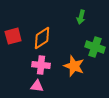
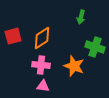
pink triangle: moved 6 px right
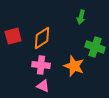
pink triangle: rotated 16 degrees clockwise
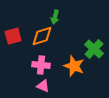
green arrow: moved 26 px left
orange diamond: moved 2 px up; rotated 15 degrees clockwise
green cross: moved 1 px left, 2 px down; rotated 24 degrees clockwise
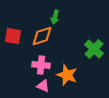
red square: rotated 24 degrees clockwise
orange star: moved 7 px left, 9 px down
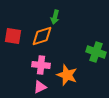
green cross: moved 2 px right, 3 px down; rotated 24 degrees counterclockwise
pink triangle: moved 3 px left, 1 px down; rotated 48 degrees counterclockwise
